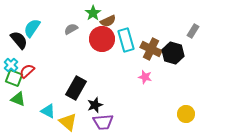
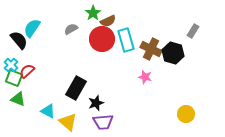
black star: moved 1 px right, 2 px up
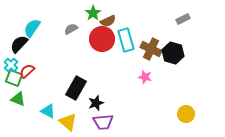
gray rectangle: moved 10 px left, 12 px up; rotated 32 degrees clockwise
black semicircle: moved 4 px down; rotated 96 degrees counterclockwise
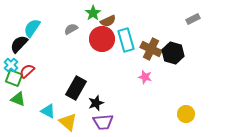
gray rectangle: moved 10 px right
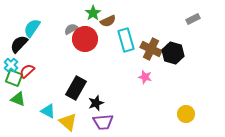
red circle: moved 17 px left
